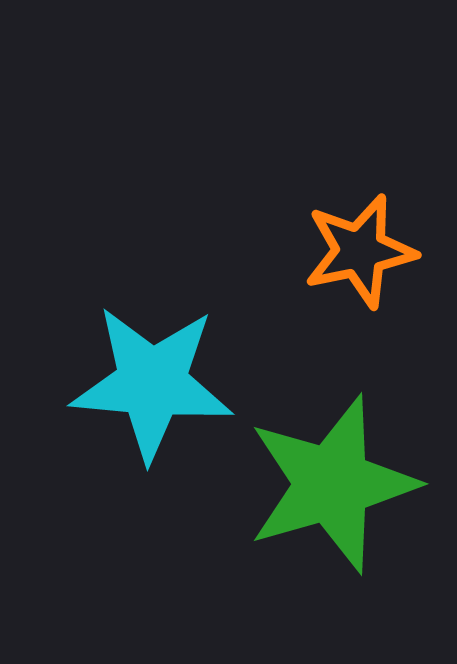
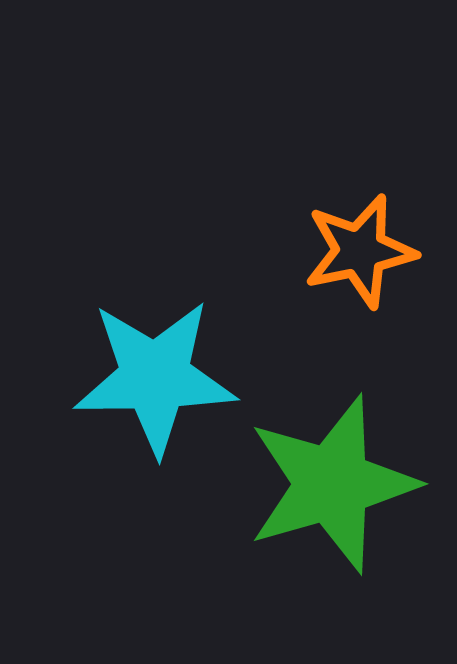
cyan star: moved 3 px right, 6 px up; rotated 6 degrees counterclockwise
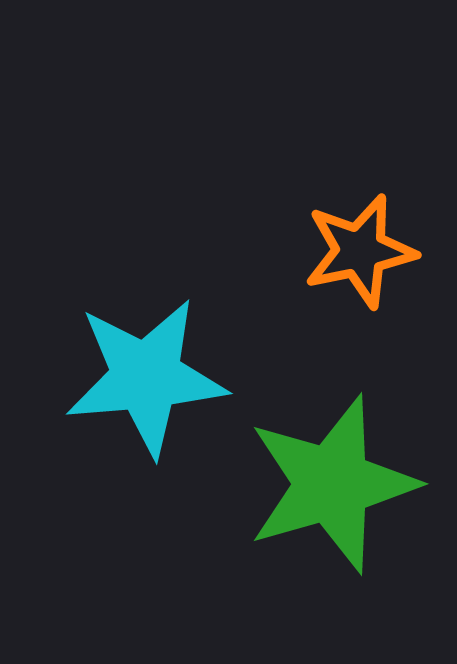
cyan star: moved 9 px left; rotated 4 degrees counterclockwise
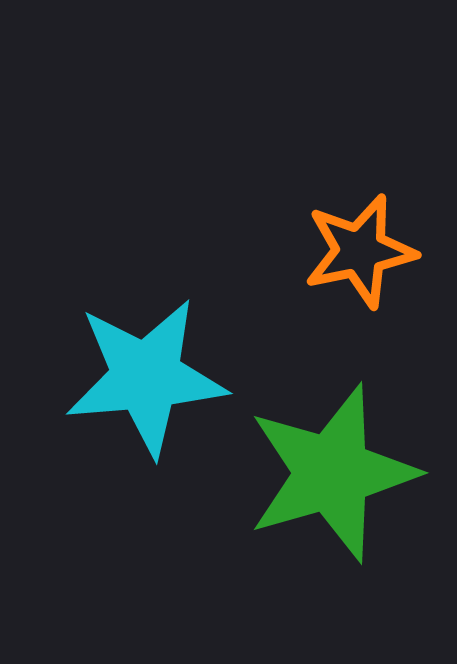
green star: moved 11 px up
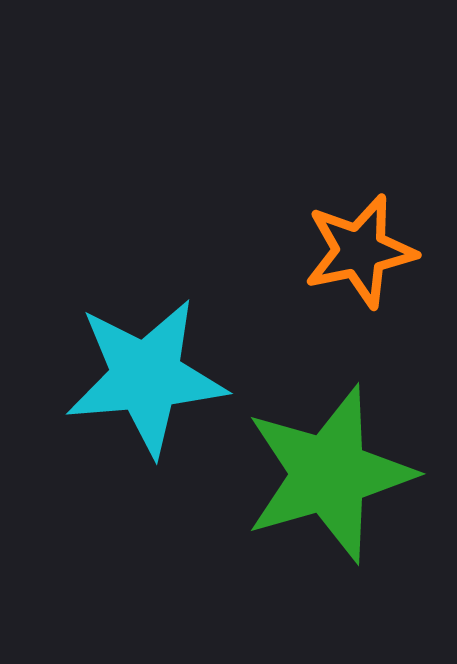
green star: moved 3 px left, 1 px down
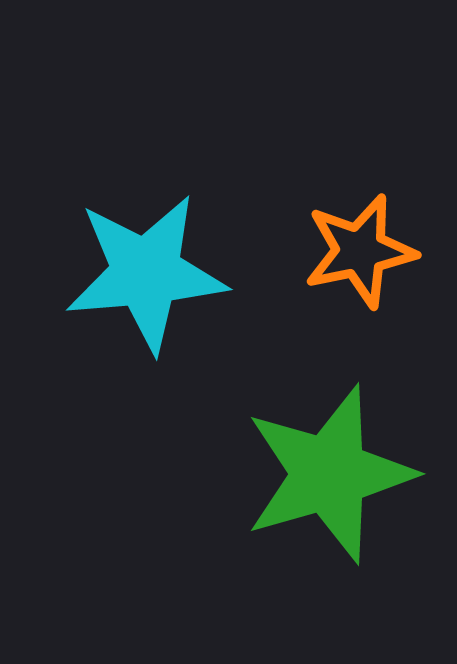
cyan star: moved 104 px up
